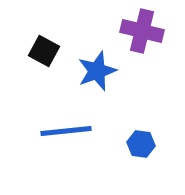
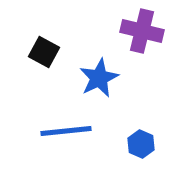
black square: moved 1 px down
blue star: moved 2 px right, 7 px down; rotated 6 degrees counterclockwise
blue hexagon: rotated 16 degrees clockwise
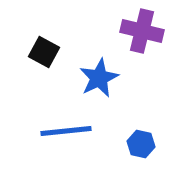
blue hexagon: rotated 12 degrees counterclockwise
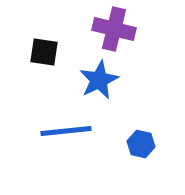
purple cross: moved 28 px left, 2 px up
black square: rotated 20 degrees counterclockwise
blue star: moved 2 px down
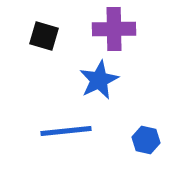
purple cross: rotated 15 degrees counterclockwise
black square: moved 16 px up; rotated 8 degrees clockwise
blue hexagon: moved 5 px right, 4 px up
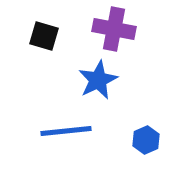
purple cross: rotated 12 degrees clockwise
blue star: moved 1 px left
blue hexagon: rotated 24 degrees clockwise
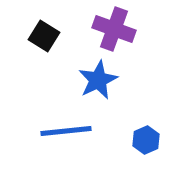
purple cross: rotated 9 degrees clockwise
black square: rotated 16 degrees clockwise
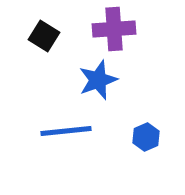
purple cross: rotated 24 degrees counterclockwise
blue star: rotated 6 degrees clockwise
blue hexagon: moved 3 px up
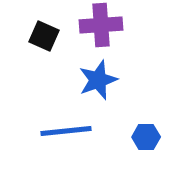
purple cross: moved 13 px left, 4 px up
black square: rotated 8 degrees counterclockwise
blue hexagon: rotated 24 degrees clockwise
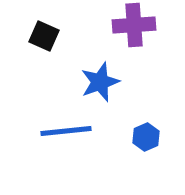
purple cross: moved 33 px right
blue star: moved 2 px right, 2 px down
blue hexagon: rotated 24 degrees counterclockwise
